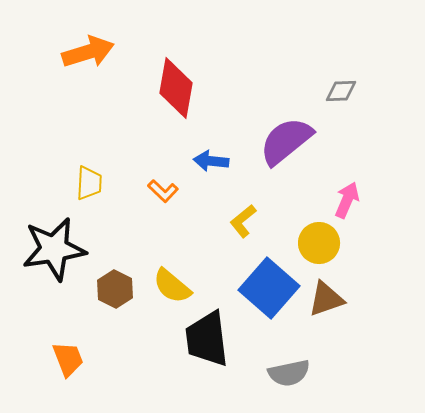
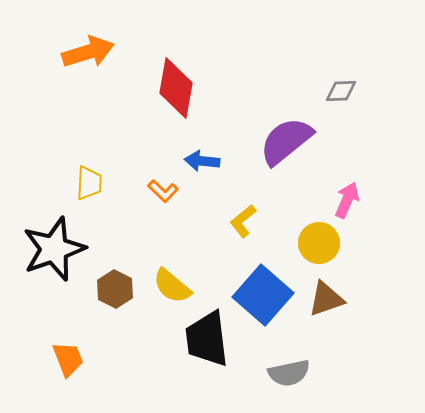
blue arrow: moved 9 px left
black star: rotated 10 degrees counterclockwise
blue square: moved 6 px left, 7 px down
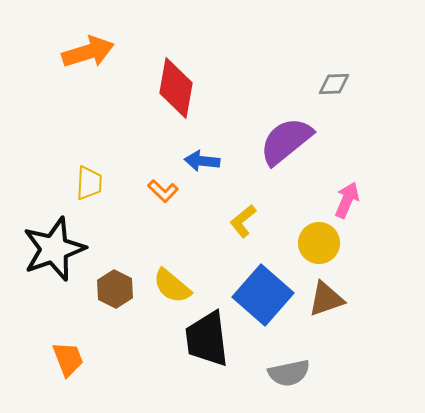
gray diamond: moved 7 px left, 7 px up
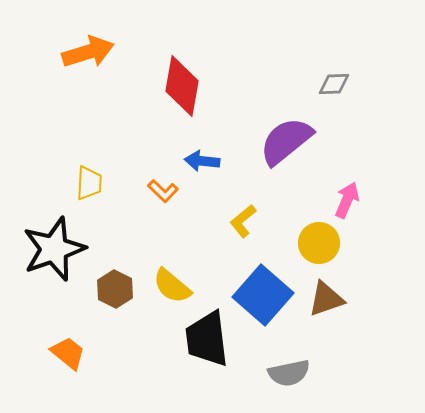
red diamond: moved 6 px right, 2 px up
orange trapezoid: moved 6 px up; rotated 30 degrees counterclockwise
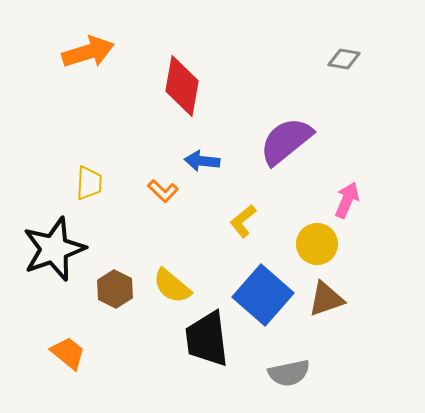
gray diamond: moved 10 px right, 25 px up; rotated 12 degrees clockwise
yellow circle: moved 2 px left, 1 px down
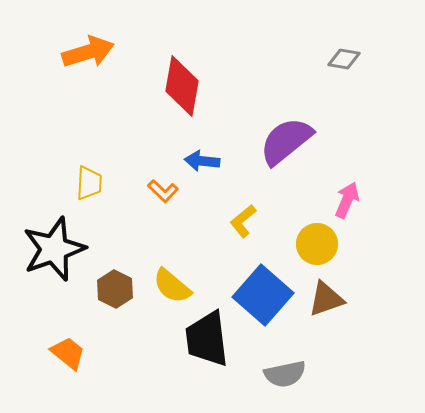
gray semicircle: moved 4 px left, 1 px down
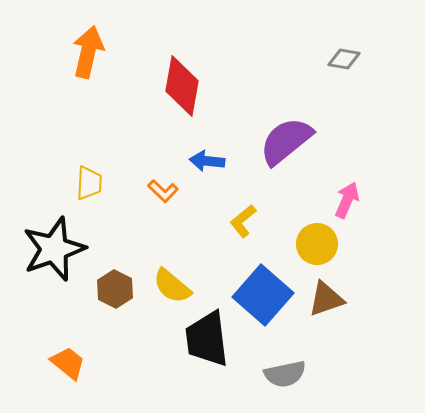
orange arrow: rotated 60 degrees counterclockwise
blue arrow: moved 5 px right
orange trapezoid: moved 10 px down
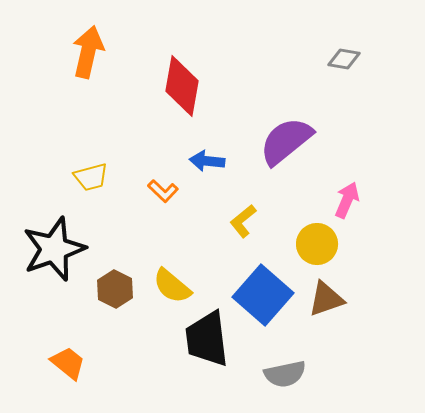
yellow trapezoid: moved 2 px right, 6 px up; rotated 72 degrees clockwise
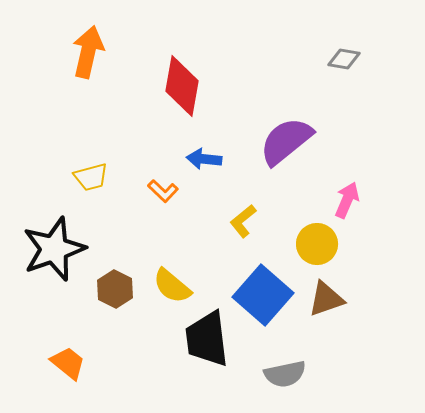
blue arrow: moved 3 px left, 2 px up
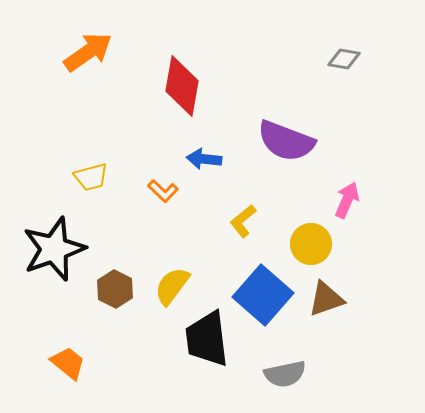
orange arrow: rotated 42 degrees clockwise
purple semicircle: rotated 120 degrees counterclockwise
yellow circle: moved 6 px left
yellow semicircle: rotated 87 degrees clockwise
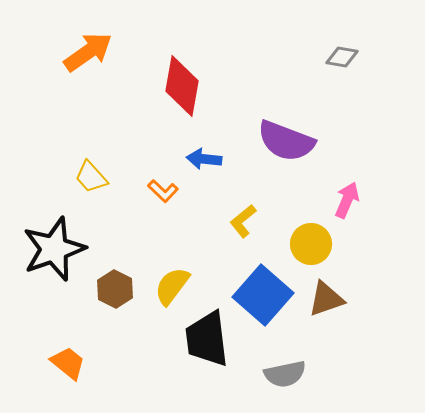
gray diamond: moved 2 px left, 2 px up
yellow trapezoid: rotated 63 degrees clockwise
